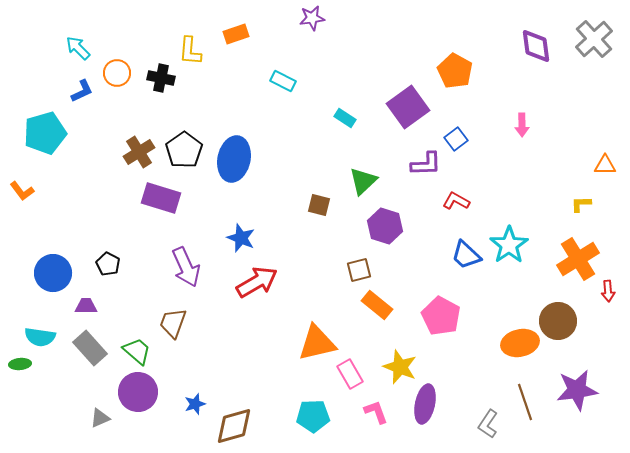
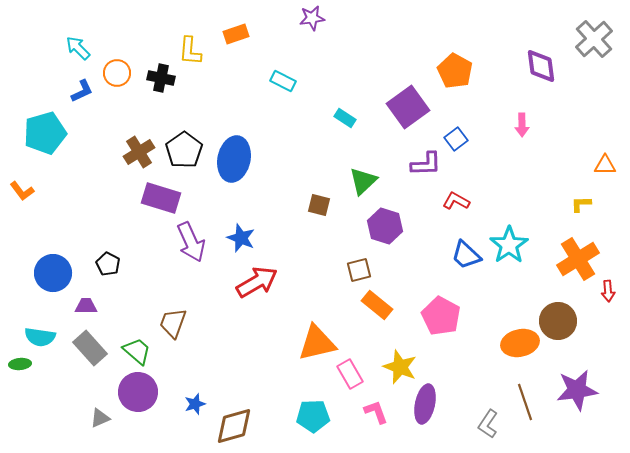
purple diamond at (536, 46): moved 5 px right, 20 px down
purple arrow at (186, 267): moved 5 px right, 25 px up
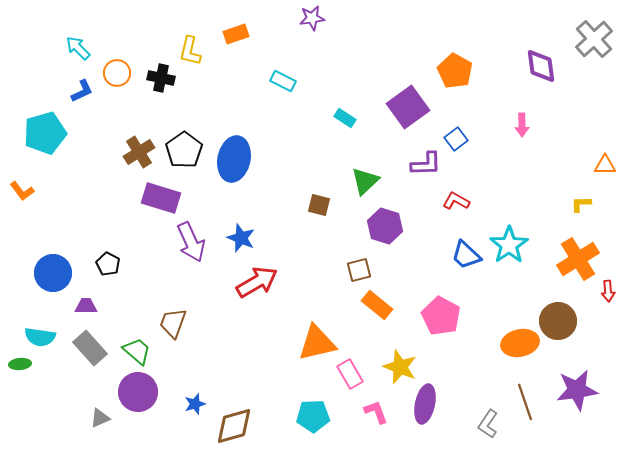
yellow L-shape at (190, 51): rotated 8 degrees clockwise
green triangle at (363, 181): moved 2 px right
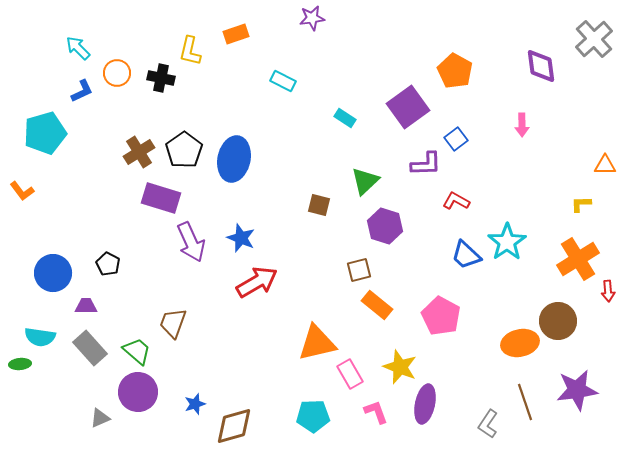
cyan star at (509, 245): moved 2 px left, 3 px up
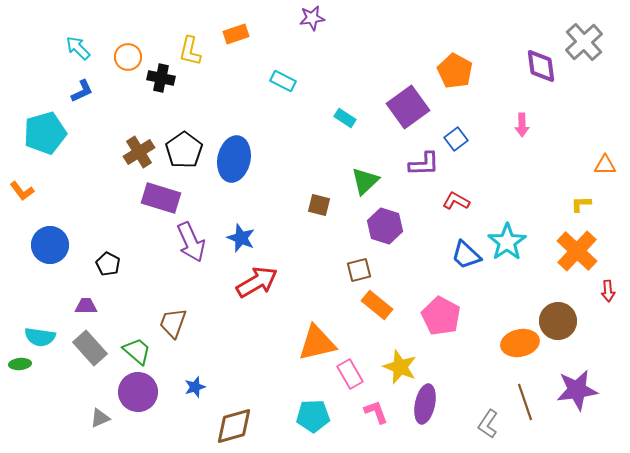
gray cross at (594, 39): moved 10 px left, 3 px down
orange circle at (117, 73): moved 11 px right, 16 px up
purple L-shape at (426, 164): moved 2 px left
orange cross at (578, 259): moved 1 px left, 8 px up; rotated 15 degrees counterclockwise
blue circle at (53, 273): moved 3 px left, 28 px up
blue star at (195, 404): moved 17 px up
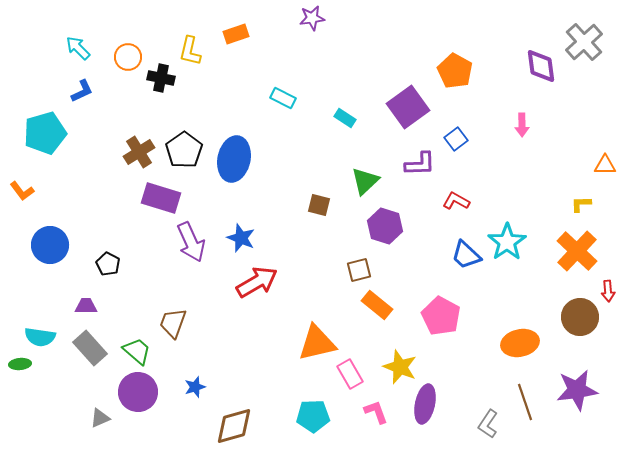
cyan rectangle at (283, 81): moved 17 px down
purple L-shape at (424, 164): moved 4 px left
brown circle at (558, 321): moved 22 px right, 4 px up
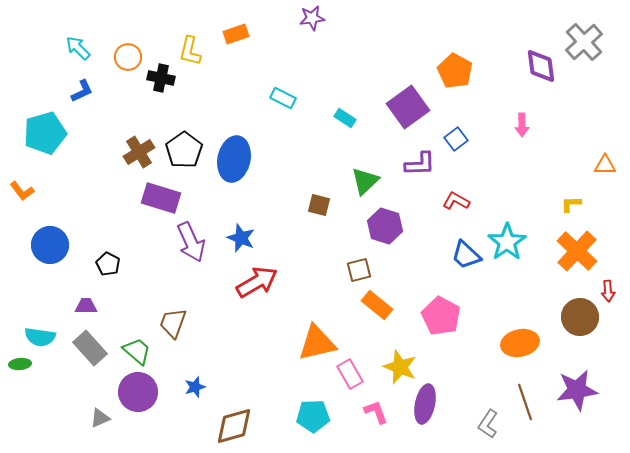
yellow L-shape at (581, 204): moved 10 px left
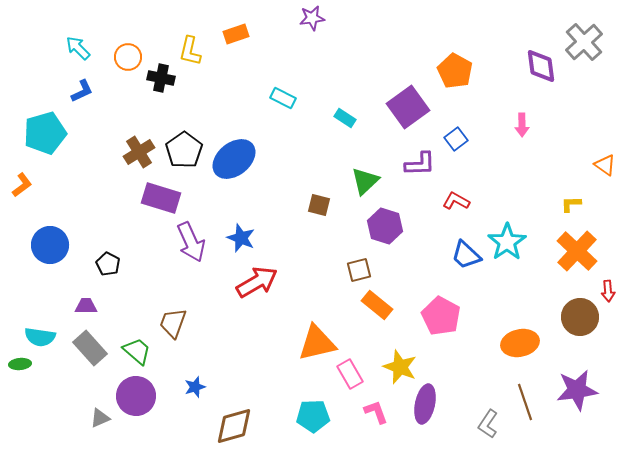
blue ellipse at (234, 159): rotated 39 degrees clockwise
orange triangle at (605, 165): rotated 35 degrees clockwise
orange L-shape at (22, 191): moved 6 px up; rotated 90 degrees counterclockwise
purple circle at (138, 392): moved 2 px left, 4 px down
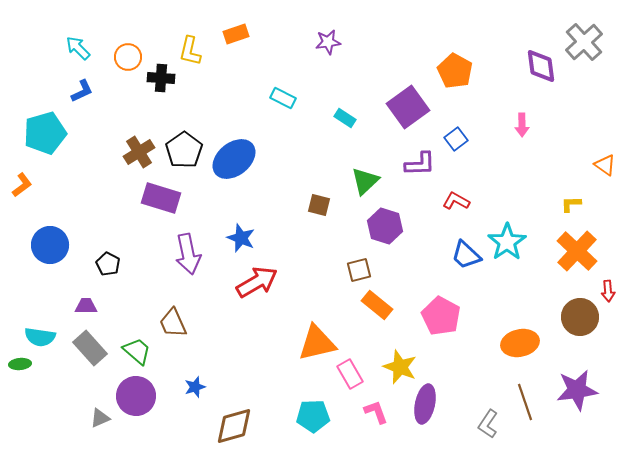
purple star at (312, 18): moved 16 px right, 24 px down
black cross at (161, 78): rotated 8 degrees counterclockwise
purple arrow at (191, 242): moved 3 px left, 12 px down; rotated 12 degrees clockwise
brown trapezoid at (173, 323): rotated 44 degrees counterclockwise
